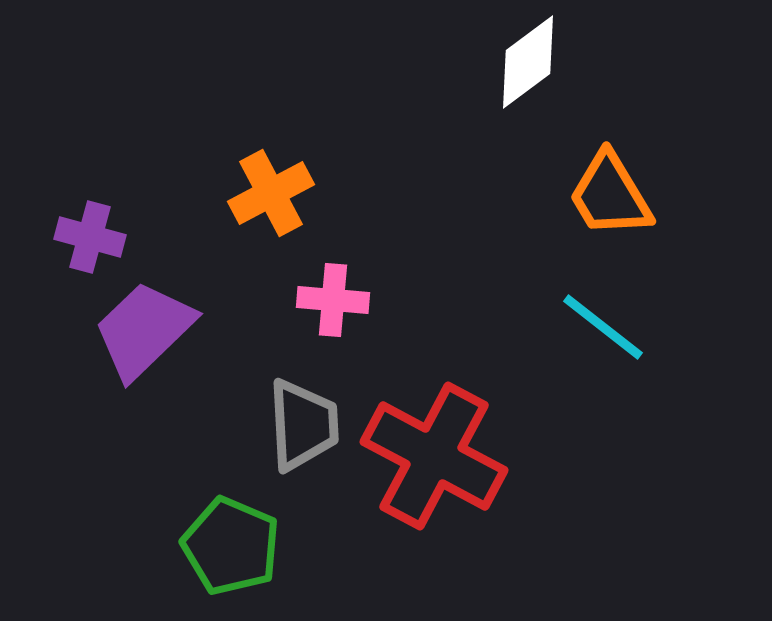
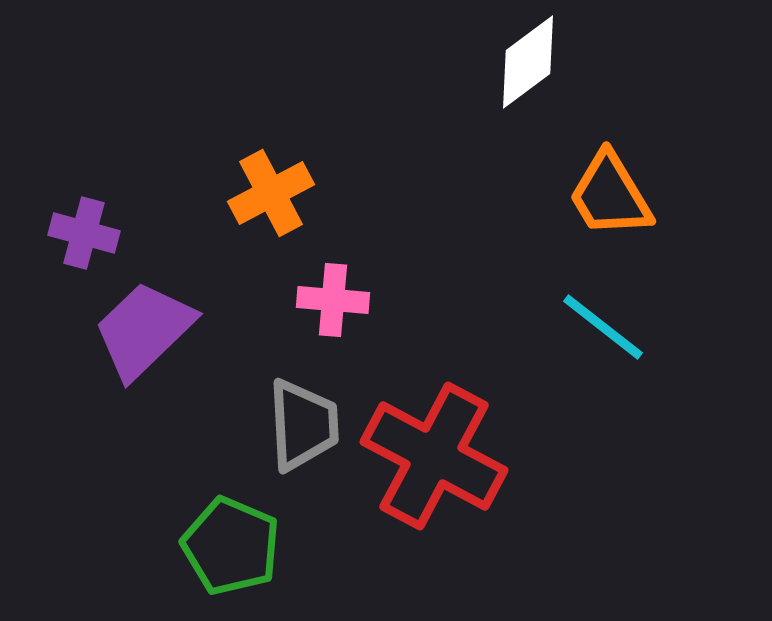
purple cross: moved 6 px left, 4 px up
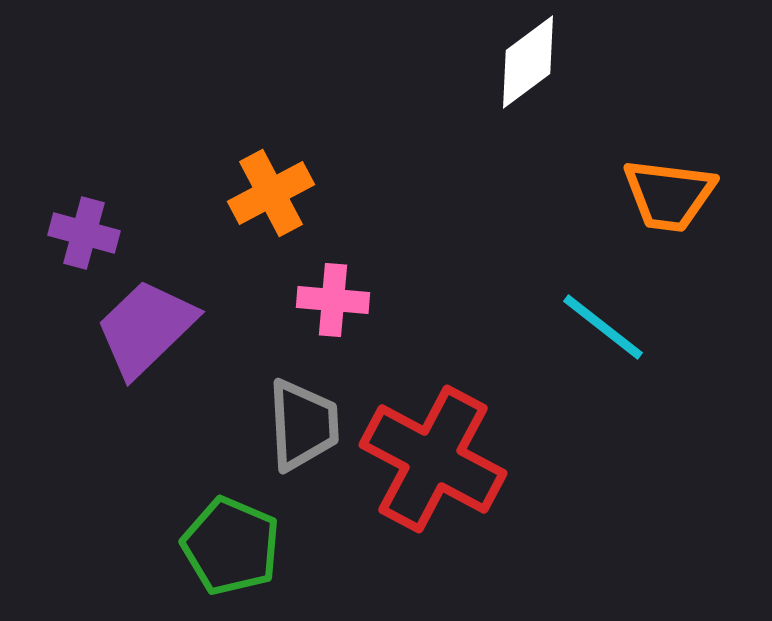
orange trapezoid: moved 59 px right; rotated 52 degrees counterclockwise
purple trapezoid: moved 2 px right, 2 px up
red cross: moved 1 px left, 3 px down
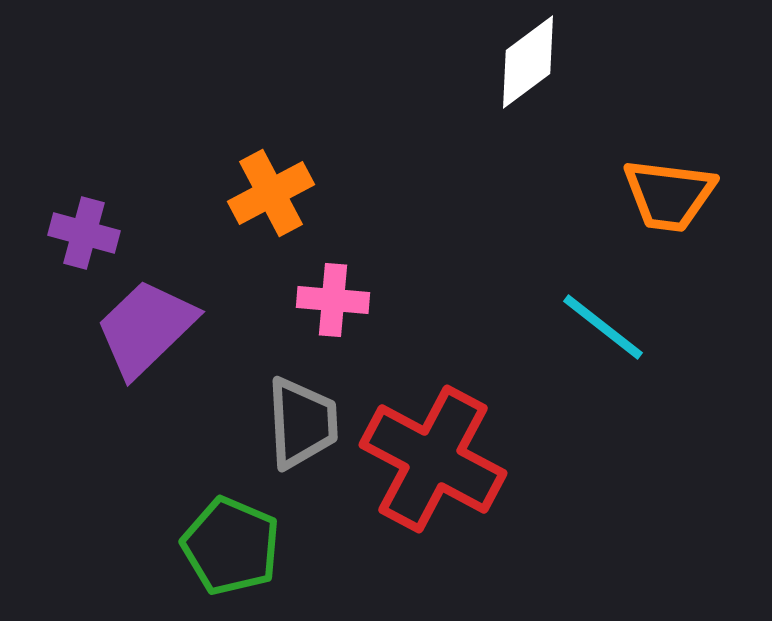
gray trapezoid: moved 1 px left, 2 px up
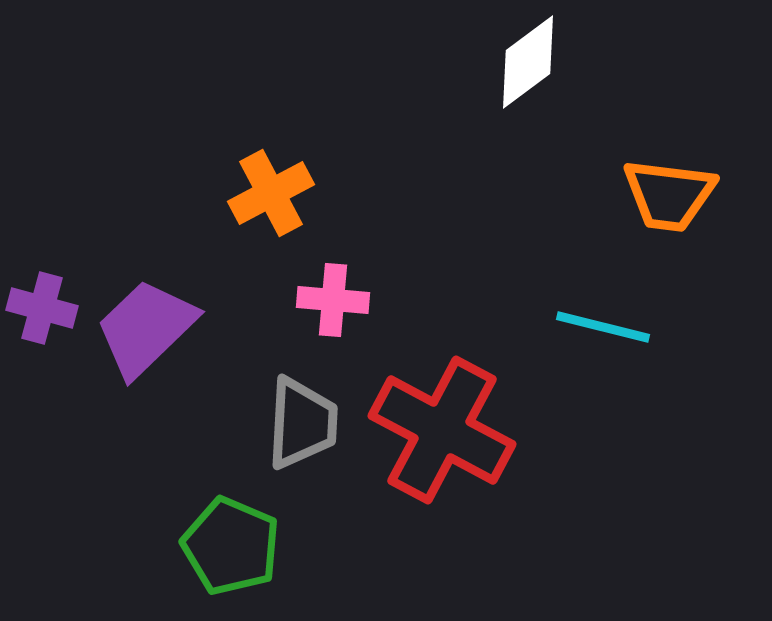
purple cross: moved 42 px left, 75 px down
cyan line: rotated 24 degrees counterclockwise
gray trapezoid: rotated 6 degrees clockwise
red cross: moved 9 px right, 29 px up
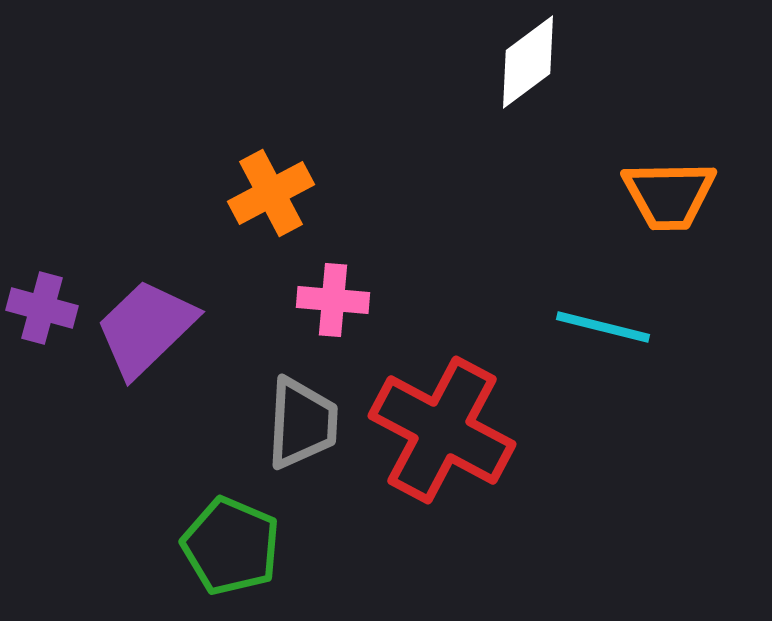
orange trapezoid: rotated 8 degrees counterclockwise
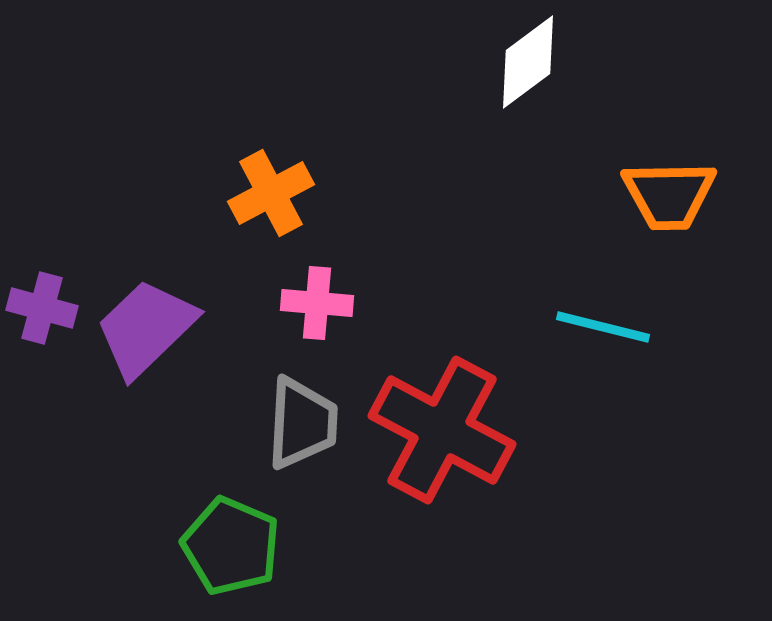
pink cross: moved 16 px left, 3 px down
